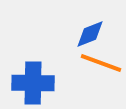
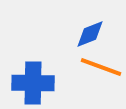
orange line: moved 4 px down
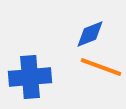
blue cross: moved 3 px left, 6 px up; rotated 6 degrees counterclockwise
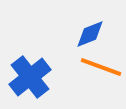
blue cross: rotated 33 degrees counterclockwise
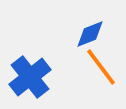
orange line: rotated 33 degrees clockwise
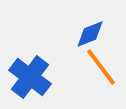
blue cross: rotated 15 degrees counterclockwise
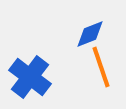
orange line: rotated 18 degrees clockwise
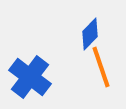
blue diamond: rotated 24 degrees counterclockwise
